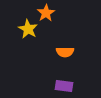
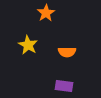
yellow star: moved 16 px down
orange semicircle: moved 2 px right
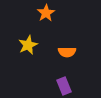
yellow star: rotated 18 degrees clockwise
purple rectangle: rotated 60 degrees clockwise
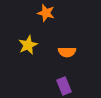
orange star: rotated 24 degrees counterclockwise
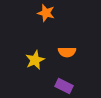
yellow star: moved 7 px right, 15 px down
purple rectangle: rotated 42 degrees counterclockwise
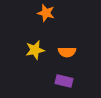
yellow star: moved 10 px up; rotated 12 degrees clockwise
purple rectangle: moved 5 px up; rotated 12 degrees counterclockwise
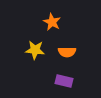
orange star: moved 6 px right, 9 px down; rotated 12 degrees clockwise
yellow star: rotated 18 degrees clockwise
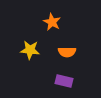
yellow star: moved 5 px left
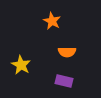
orange star: moved 1 px up
yellow star: moved 9 px left, 15 px down; rotated 24 degrees clockwise
